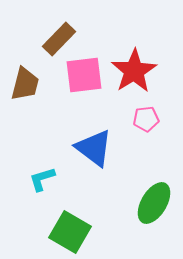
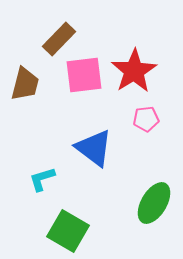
green square: moved 2 px left, 1 px up
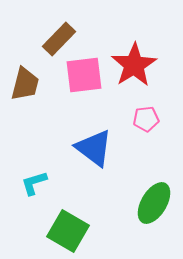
red star: moved 6 px up
cyan L-shape: moved 8 px left, 4 px down
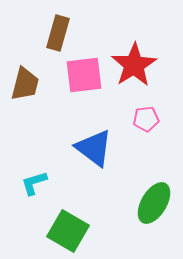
brown rectangle: moved 1 px left, 6 px up; rotated 28 degrees counterclockwise
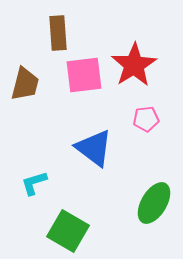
brown rectangle: rotated 20 degrees counterclockwise
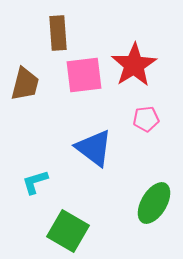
cyan L-shape: moved 1 px right, 1 px up
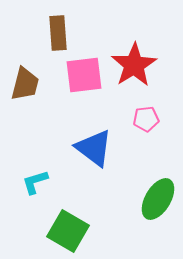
green ellipse: moved 4 px right, 4 px up
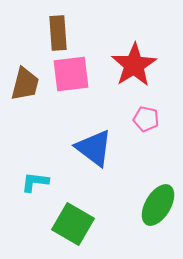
pink square: moved 13 px left, 1 px up
pink pentagon: rotated 20 degrees clockwise
cyan L-shape: rotated 24 degrees clockwise
green ellipse: moved 6 px down
green square: moved 5 px right, 7 px up
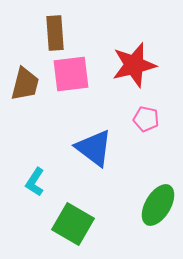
brown rectangle: moved 3 px left
red star: rotated 18 degrees clockwise
cyan L-shape: rotated 64 degrees counterclockwise
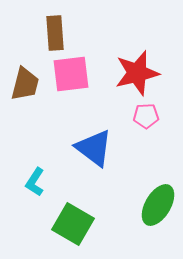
red star: moved 3 px right, 8 px down
pink pentagon: moved 3 px up; rotated 15 degrees counterclockwise
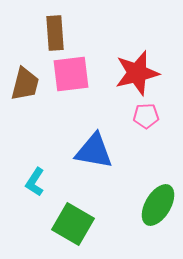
blue triangle: moved 3 px down; rotated 27 degrees counterclockwise
